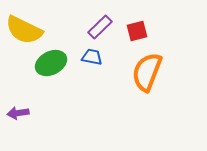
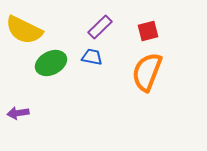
red square: moved 11 px right
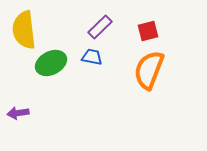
yellow semicircle: rotated 57 degrees clockwise
orange semicircle: moved 2 px right, 2 px up
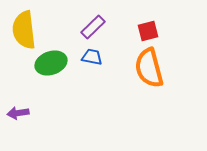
purple rectangle: moved 7 px left
green ellipse: rotated 8 degrees clockwise
orange semicircle: moved 2 px up; rotated 36 degrees counterclockwise
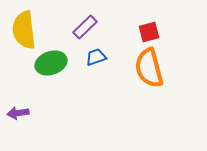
purple rectangle: moved 8 px left
red square: moved 1 px right, 1 px down
blue trapezoid: moved 4 px right; rotated 30 degrees counterclockwise
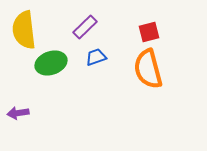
orange semicircle: moved 1 px left, 1 px down
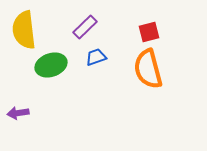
green ellipse: moved 2 px down
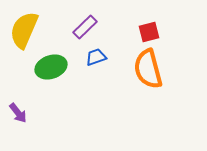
yellow semicircle: rotated 30 degrees clockwise
green ellipse: moved 2 px down
purple arrow: rotated 120 degrees counterclockwise
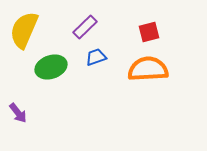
orange semicircle: rotated 102 degrees clockwise
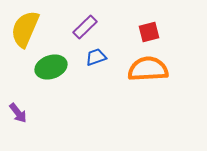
yellow semicircle: moved 1 px right, 1 px up
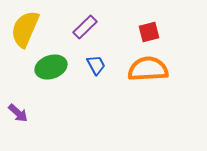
blue trapezoid: moved 8 px down; rotated 80 degrees clockwise
purple arrow: rotated 10 degrees counterclockwise
